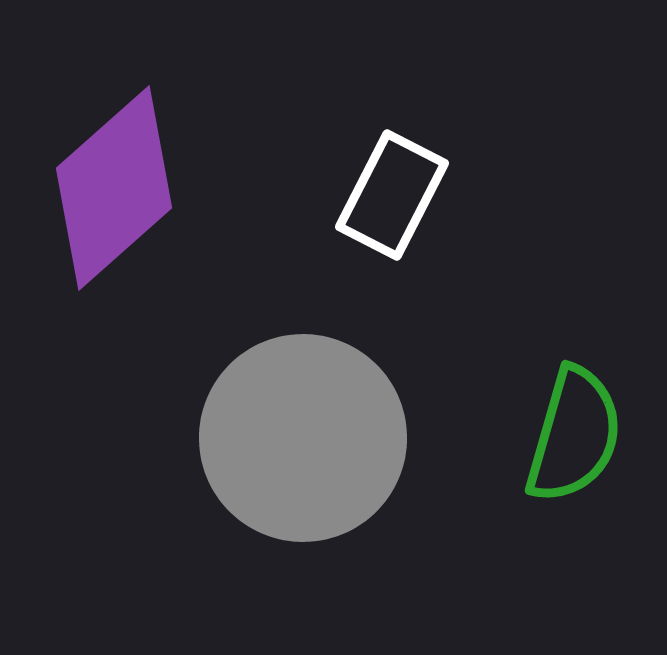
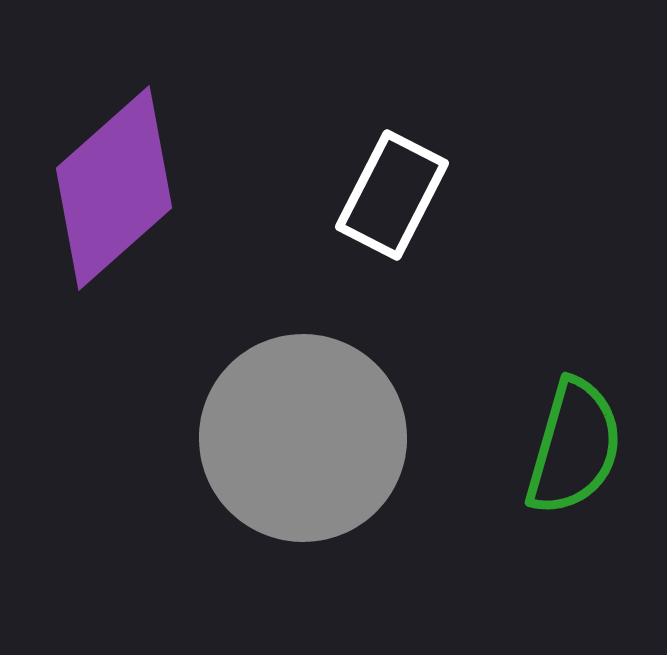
green semicircle: moved 12 px down
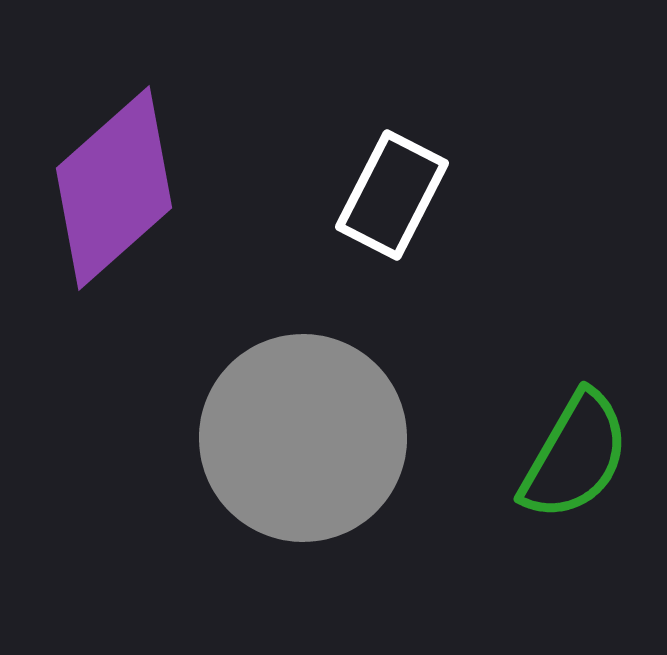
green semicircle: moved 1 px right, 9 px down; rotated 14 degrees clockwise
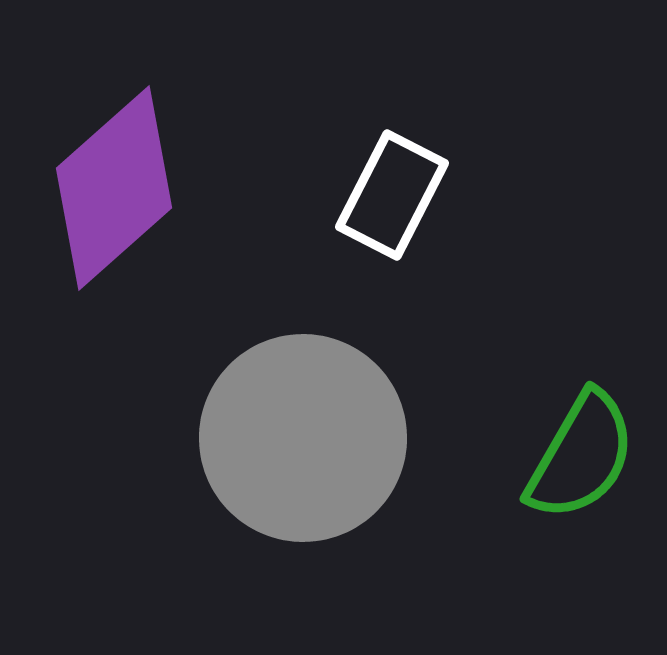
green semicircle: moved 6 px right
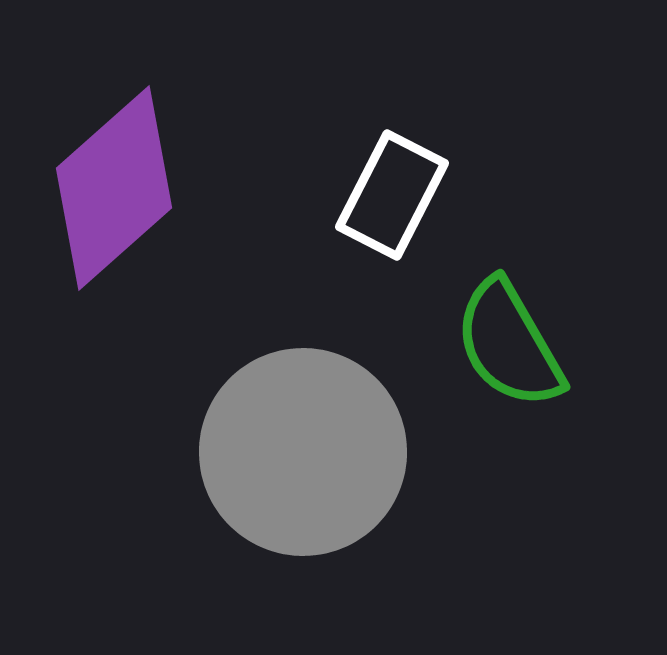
gray circle: moved 14 px down
green semicircle: moved 72 px left, 112 px up; rotated 120 degrees clockwise
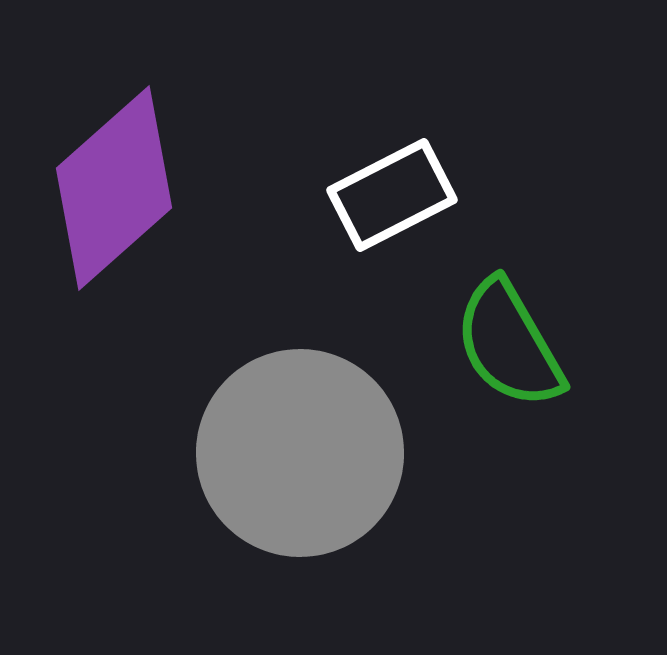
white rectangle: rotated 36 degrees clockwise
gray circle: moved 3 px left, 1 px down
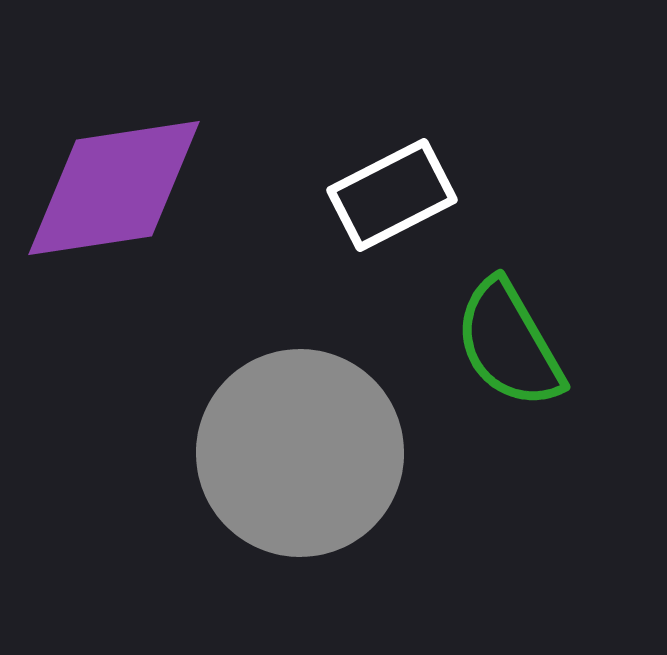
purple diamond: rotated 33 degrees clockwise
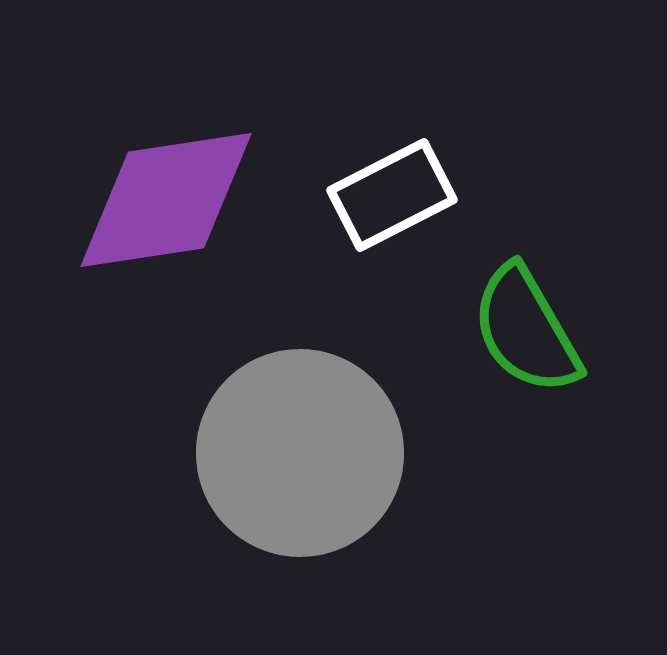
purple diamond: moved 52 px right, 12 px down
green semicircle: moved 17 px right, 14 px up
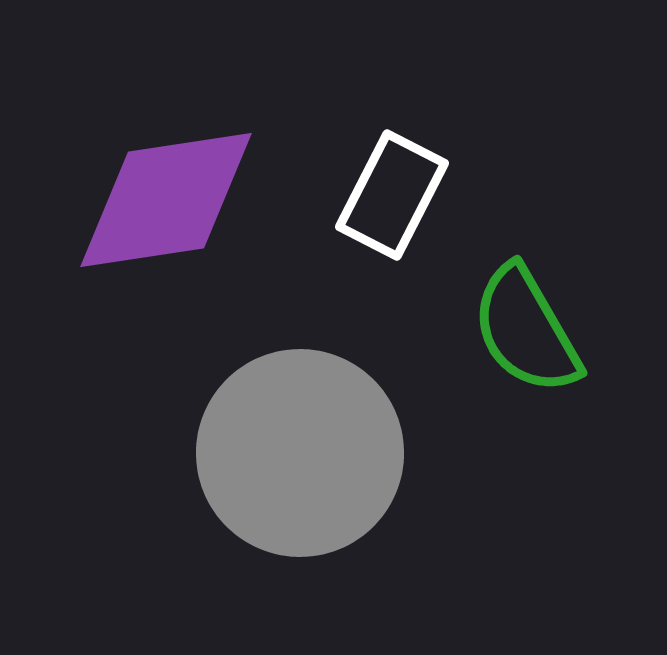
white rectangle: rotated 36 degrees counterclockwise
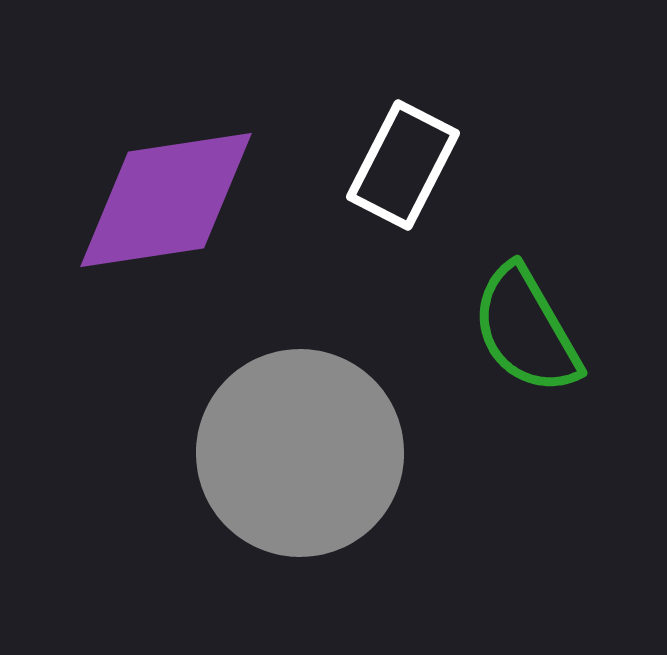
white rectangle: moved 11 px right, 30 px up
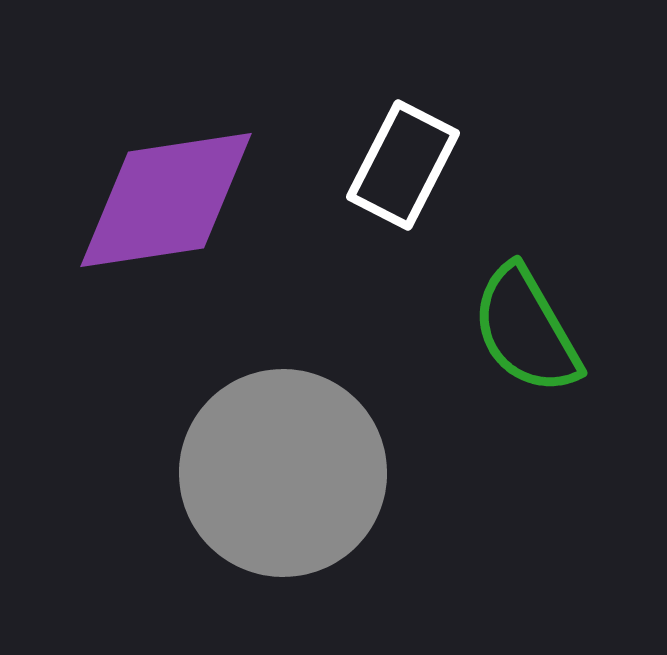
gray circle: moved 17 px left, 20 px down
